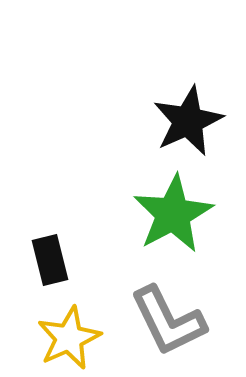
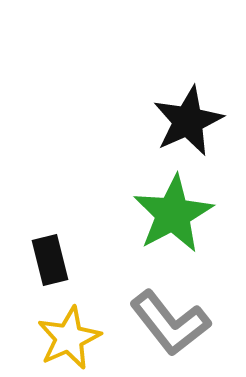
gray L-shape: moved 2 px right, 2 px down; rotated 12 degrees counterclockwise
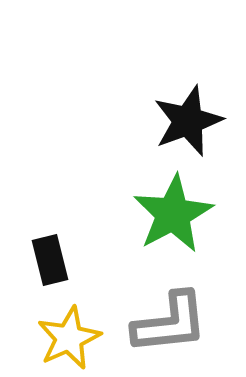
black star: rotated 4 degrees clockwise
gray L-shape: rotated 58 degrees counterclockwise
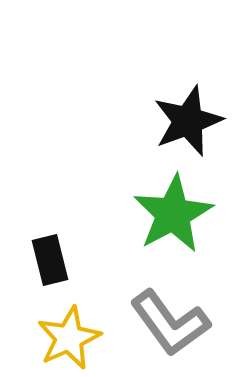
gray L-shape: rotated 60 degrees clockwise
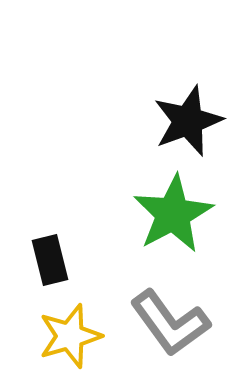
yellow star: moved 1 px right, 2 px up; rotated 8 degrees clockwise
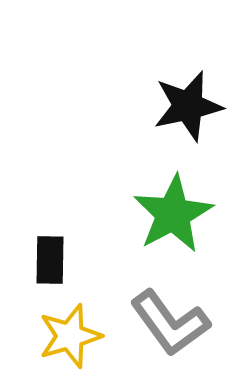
black star: moved 15 px up; rotated 8 degrees clockwise
black rectangle: rotated 15 degrees clockwise
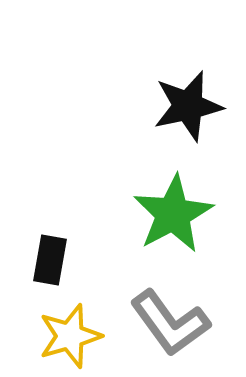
black rectangle: rotated 9 degrees clockwise
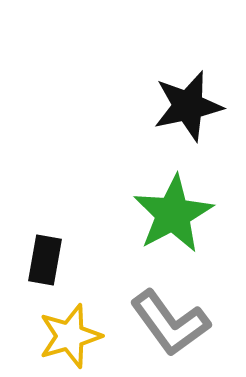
black rectangle: moved 5 px left
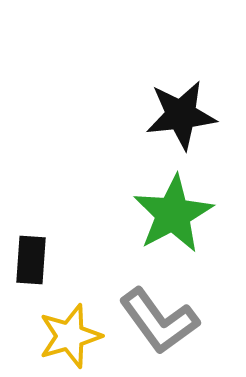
black star: moved 7 px left, 9 px down; rotated 6 degrees clockwise
black rectangle: moved 14 px left; rotated 6 degrees counterclockwise
gray L-shape: moved 11 px left, 2 px up
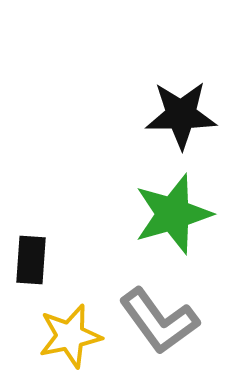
black star: rotated 6 degrees clockwise
green star: rotated 12 degrees clockwise
yellow star: rotated 4 degrees clockwise
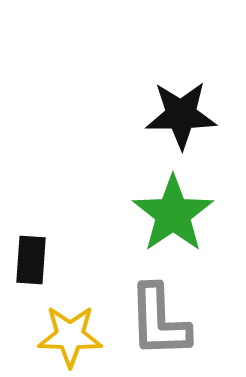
green star: rotated 18 degrees counterclockwise
gray L-shape: rotated 34 degrees clockwise
yellow star: rotated 14 degrees clockwise
